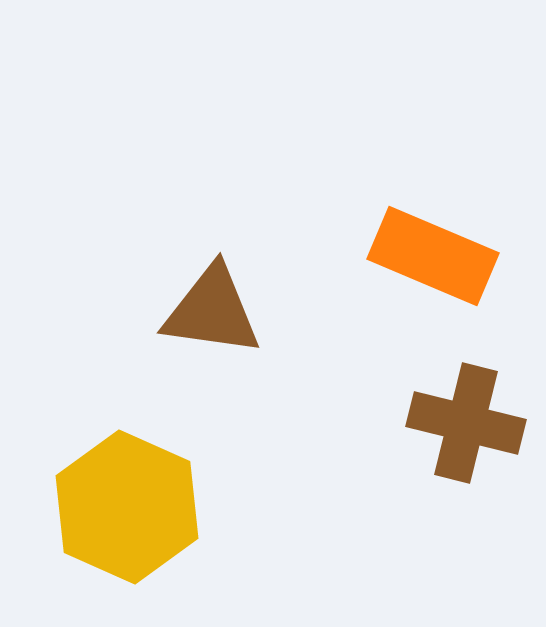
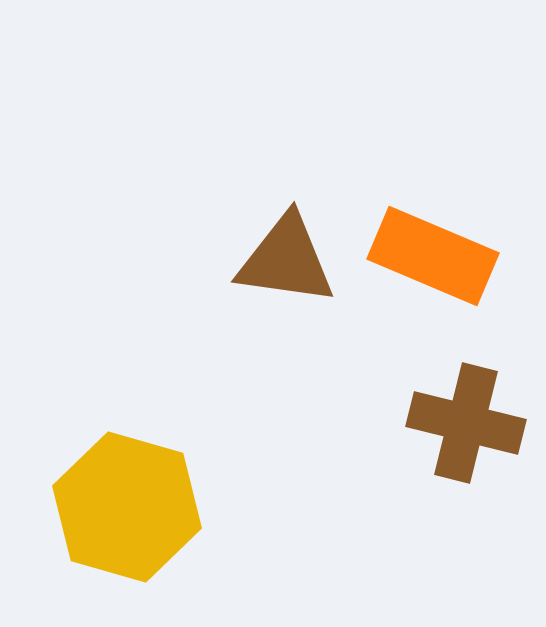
brown triangle: moved 74 px right, 51 px up
yellow hexagon: rotated 8 degrees counterclockwise
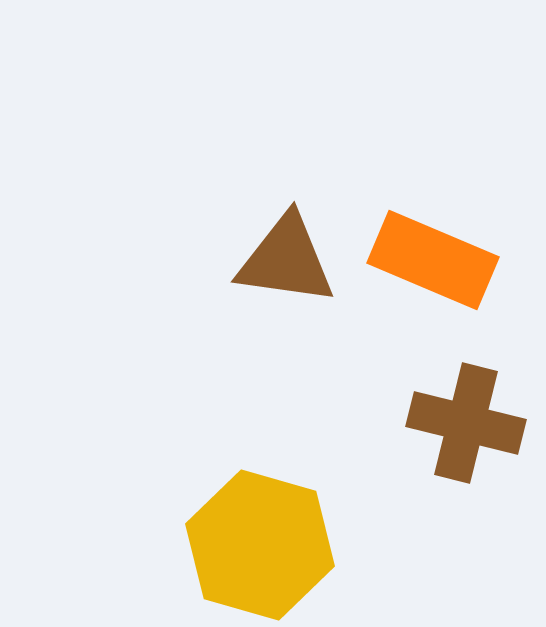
orange rectangle: moved 4 px down
yellow hexagon: moved 133 px right, 38 px down
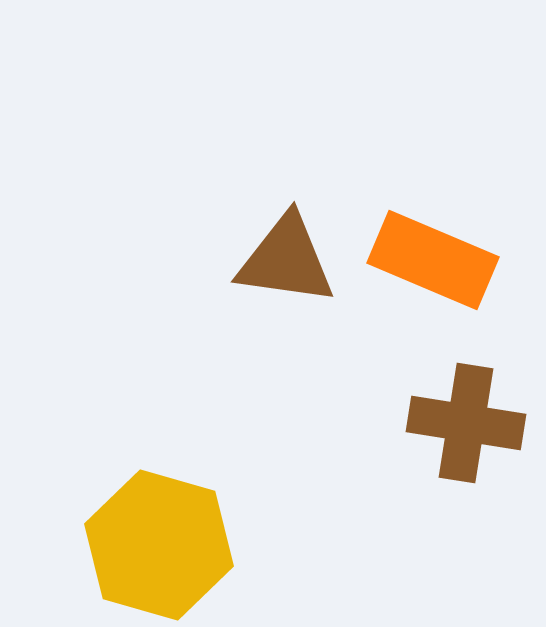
brown cross: rotated 5 degrees counterclockwise
yellow hexagon: moved 101 px left
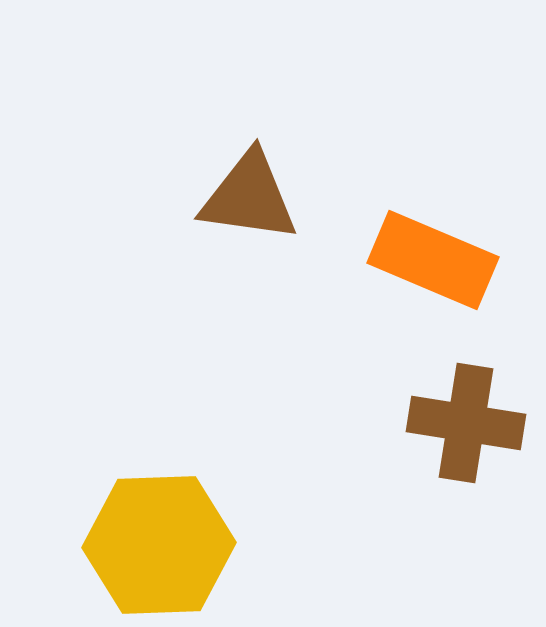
brown triangle: moved 37 px left, 63 px up
yellow hexagon: rotated 18 degrees counterclockwise
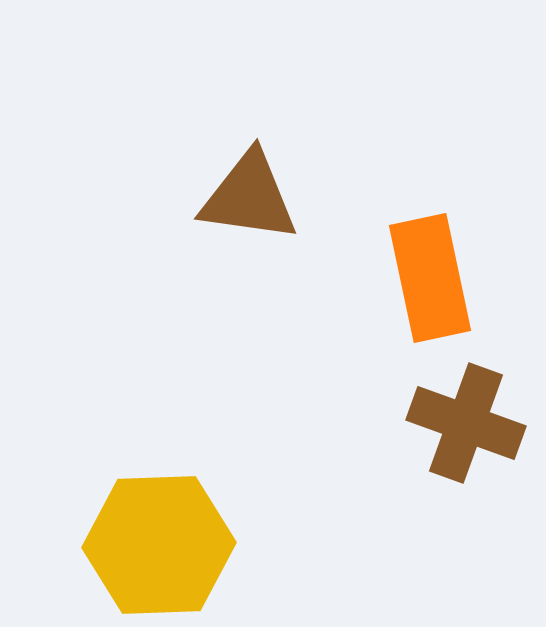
orange rectangle: moved 3 px left, 18 px down; rotated 55 degrees clockwise
brown cross: rotated 11 degrees clockwise
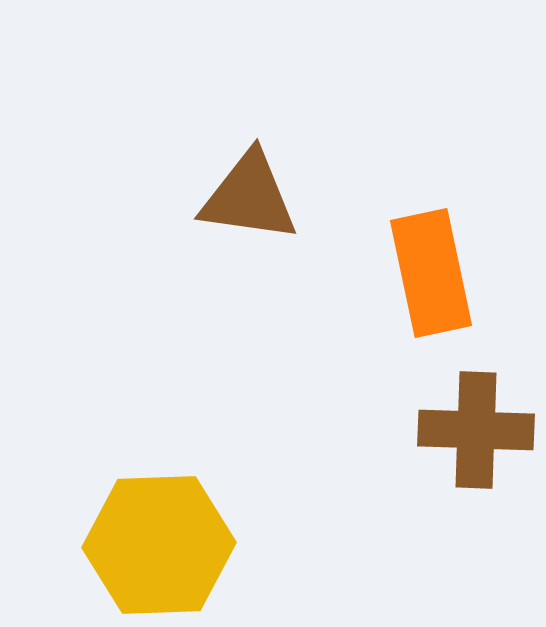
orange rectangle: moved 1 px right, 5 px up
brown cross: moved 10 px right, 7 px down; rotated 18 degrees counterclockwise
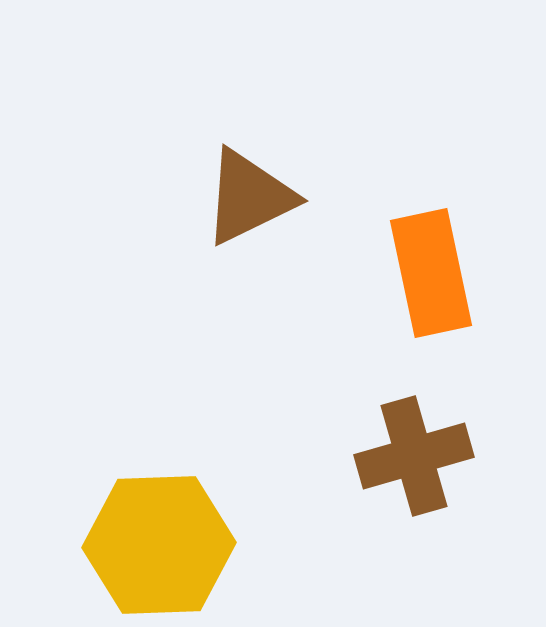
brown triangle: rotated 34 degrees counterclockwise
brown cross: moved 62 px left, 26 px down; rotated 18 degrees counterclockwise
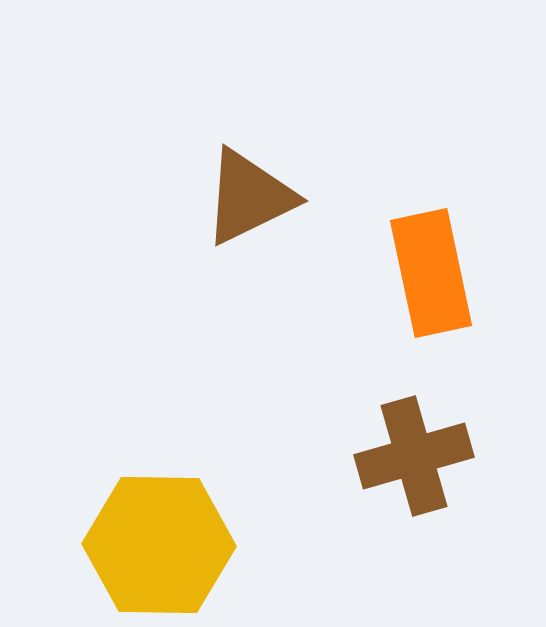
yellow hexagon: rotated 3 degrees clockwise
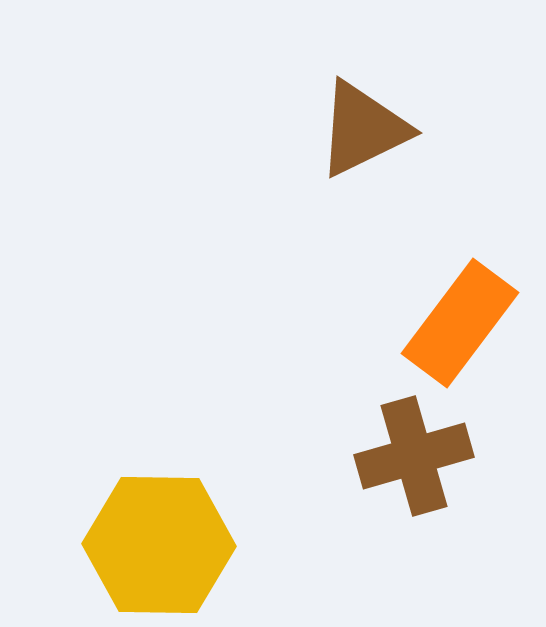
brown triangle: moved 114 px right, 68 px up
orange rectangle: moved 29 px right, 50 px down; rotated 49 degrees clockwise
